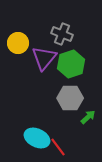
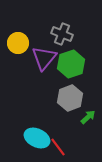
gray hexagon: rotated 20 degrees counterclockwise
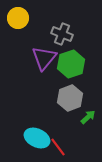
yellow circle: moved 25 px up
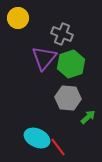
gray hexagon: moved 2 px left; rotated 25 degrees clockwise
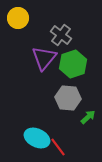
gray cross: moved 1 px left, 1 px down; rotated 15 degrees clockwise
green hexagon: moved 2 px right
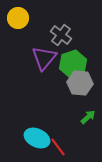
gray hexagon: moved 12 px right, 15 px up
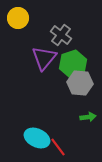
green arrow: rotated 35 degrees clockwise
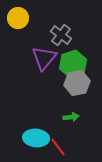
gray hexagon: moved 3 px left; rotated 15 degrees counterclockwise
green arrow: moved 17 px left
cyan ellipse: moved 1 px left; rotated 20 degrees counterclockwise
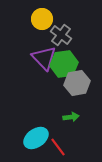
yellow circle: moved 24 px right, 1 px down
purple triangle: rotated 24 degrees counterclockwise
green hexagon: moved 9 px left; rotated 12 degrees clockwise
cyan ellipse: rotated 40 degrees counterclockwise
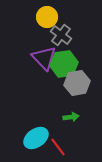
yellow circle: moved 5 px right, 2 px up
